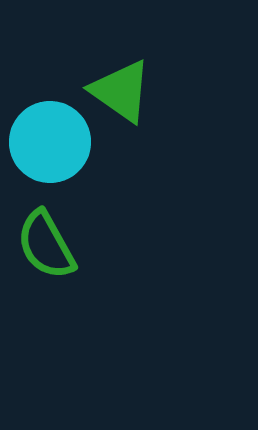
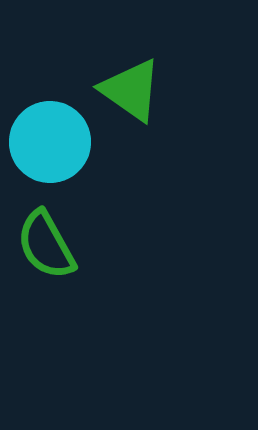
green triangle: moved 10 px right, 1 px up
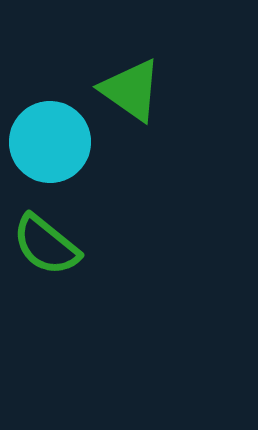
green semicircle: rotated 22 degrees counterclockwise
